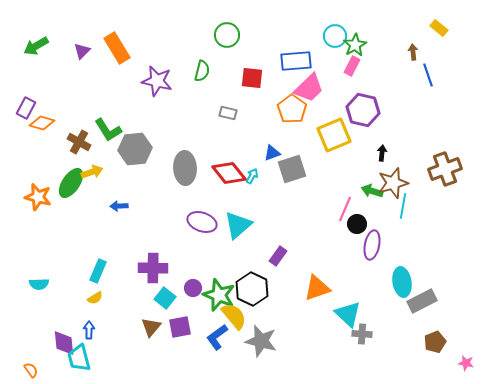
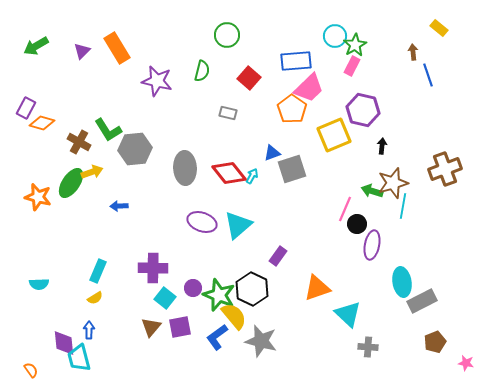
red square at (252, 78): moved 3 px left; rotated 35 degrees clockwise
black arrow at (382, 153): moved 7 px up
gray cross at (362, 334): moved 6 px right, 13 px down
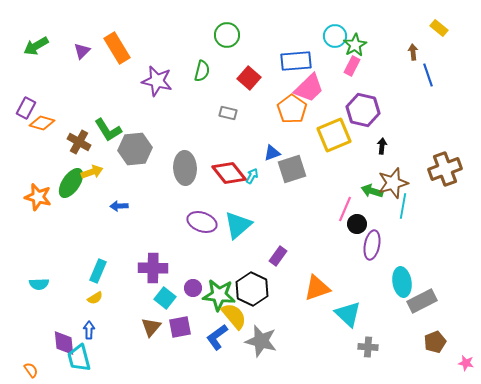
green star at (219, 295): rotated 16 degrees counterclockwise
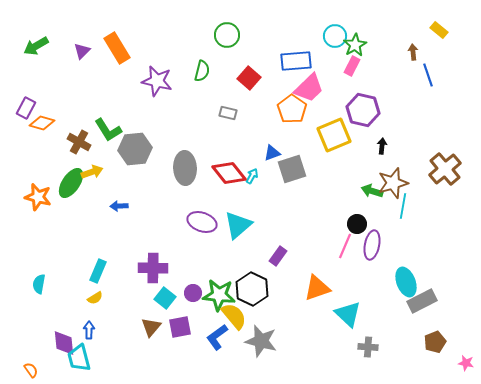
yellow rectangle at (439, 28): moved 2 px down
brown cross at (445, 169): rotated 20 degrees counterclockwise
pink line at (345, 209): moved 37 px down
cyan ellipse at (402, 282): moved 4 px right; rotated 12 degrees counterclockwise
cyan semicircle at (39, 284): rotated 102 degrees clockwise
purple circle at (193, 288): moved 5 px down
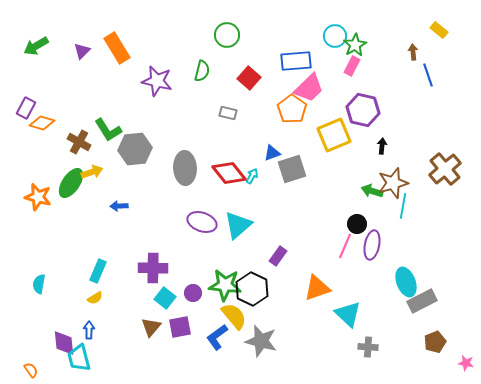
green star at (219, 295): moved 6 px right, 10 px up
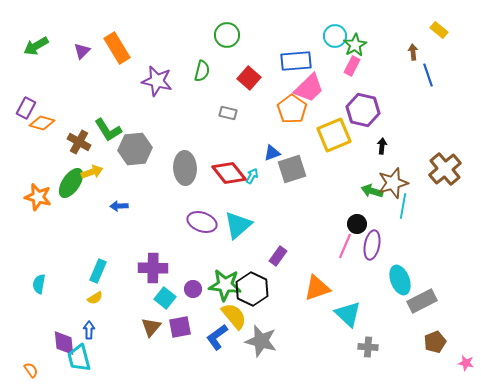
cyan ellipse at (406, 282): moved 6 px left, 2 px up
purple circle at (193, 293): moved 4 px up
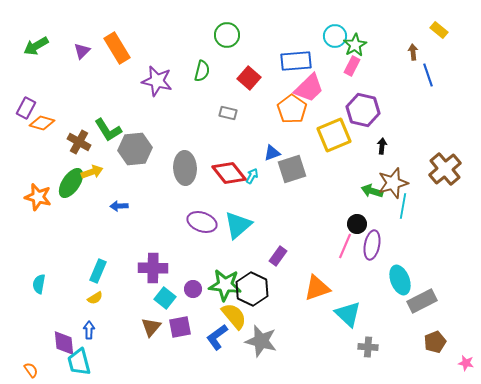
cyan trapezoid at (79, 358): moved 4 px down
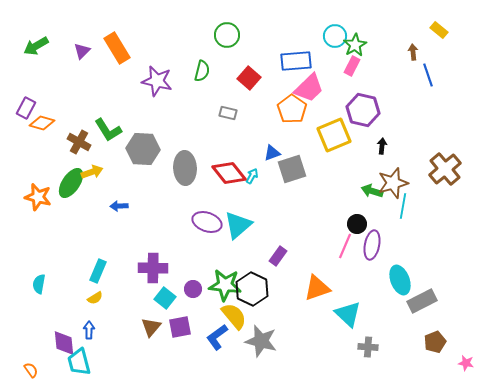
gray hexagon at (135, 149): moved 8 px right; rotated 8 degrees clockwise
purple ellipse at (202, 222): moved 5 px right
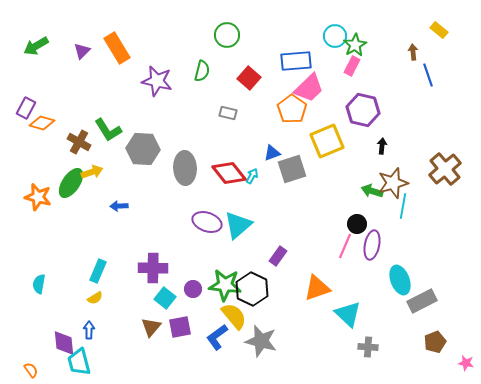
yellow square at (334, 135): moved 7 px left, 6 px down
